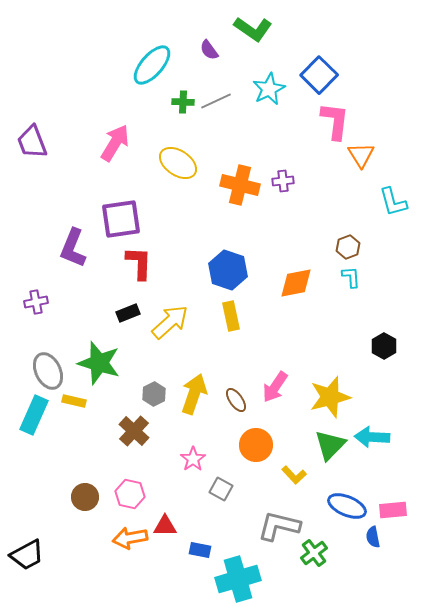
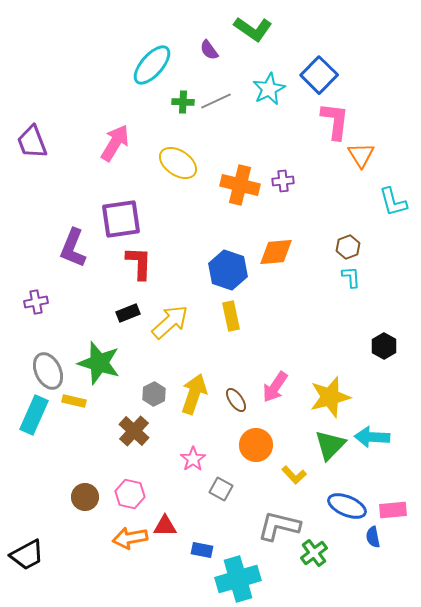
orange diamond at (296, 283): moved 20 px left, 31 px up; rotated 6 degrees clockwise
blue rectangle at (200, 550): moved 2 px right
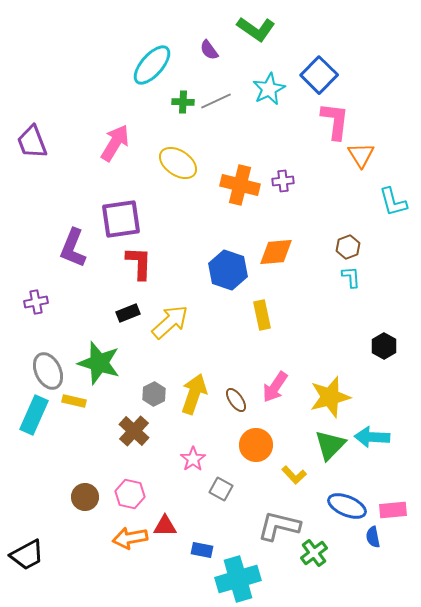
green L-shape at (253, 29): moved 3 px right
yellow rectangle at (231, 316): moved 31 px right, 1 px up
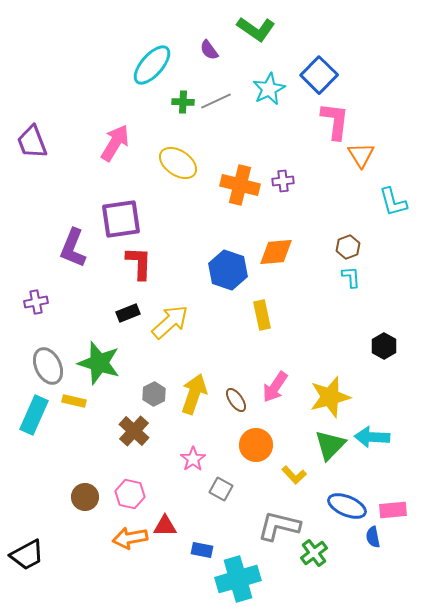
gray ellipse at (48, 371): moved 5 px up
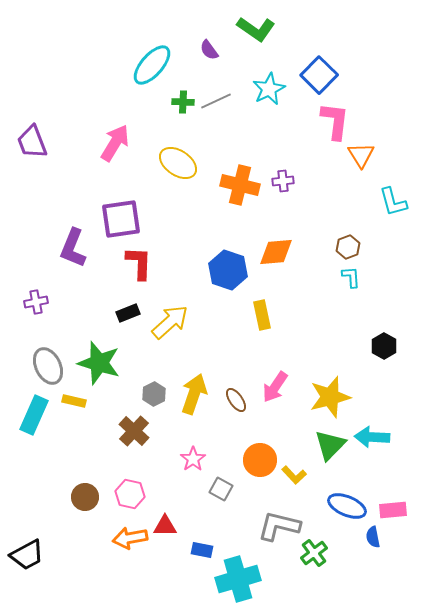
orange circle at (256, 445): moved 4 px right, 15 px down
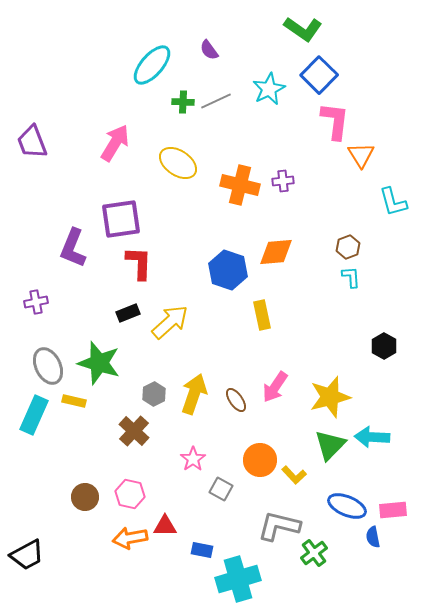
green L-shape at (256, 29): moved 47 px right
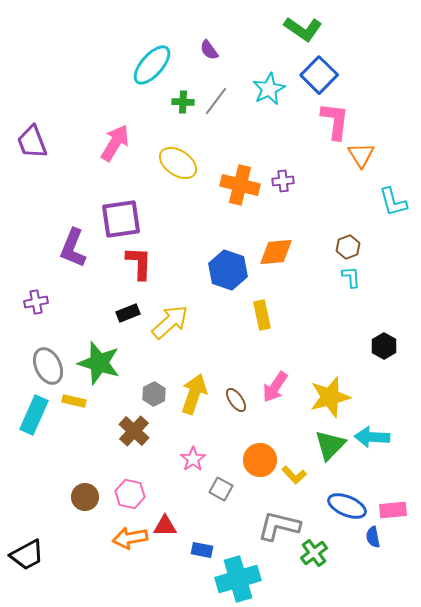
gray line at (216, 101): rotated 28 degrees counterclockwise
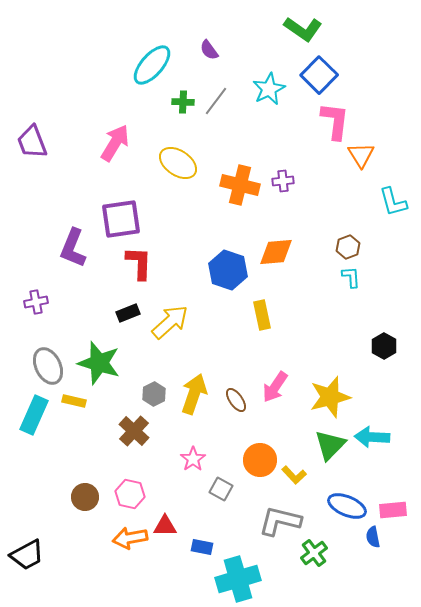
gray L-shape at (279, 526): moved 1 px right, 5 px up
blue rectangle at (202, 550): moved 3 px up
